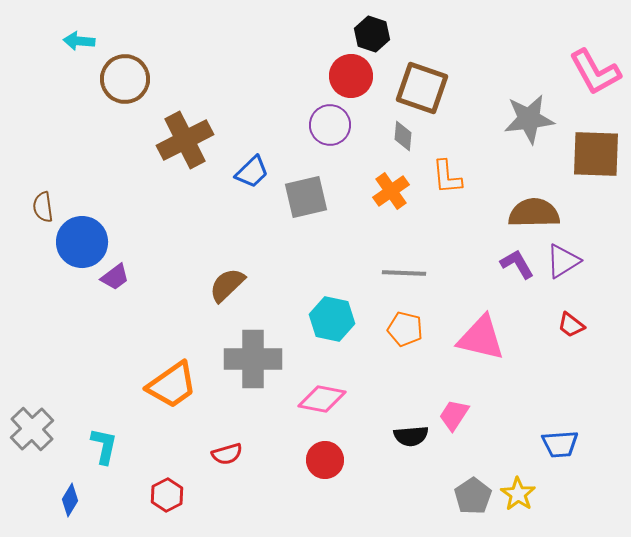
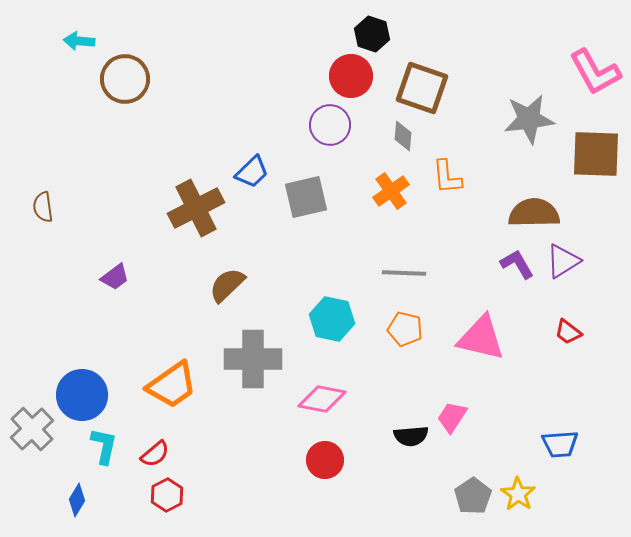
brown cross at (185, 140): moved 11 px right, 68 px down
blue circle at (82, 242): moved 153 px down
red trapezoid at (571, 325): moved 3 px left, 7 px down
pink trapezoid at (454, 415): moved 2 px left, 2 px down
red semicircle at (227, 454): moved 72 px left; rotated 24 degrees counterclockwise
blue diamond at (70, 500): moved 7 px right
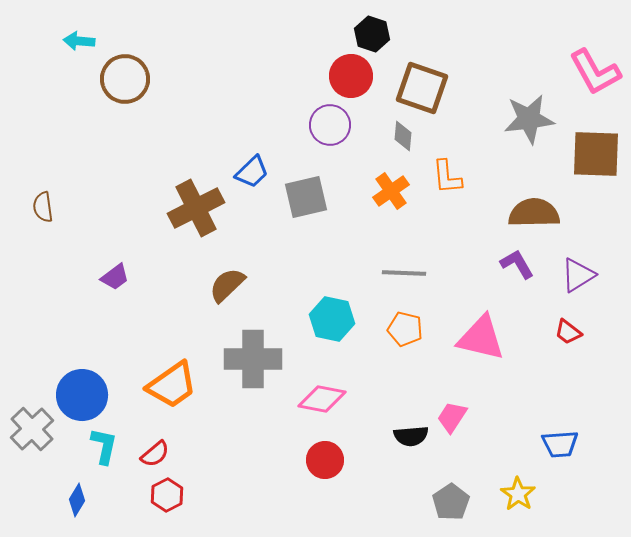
purple triangle at (563, 261): moved 15 px right, 14 px down
gray pentagon at (473, 496): moved 22 px left, 6 px down
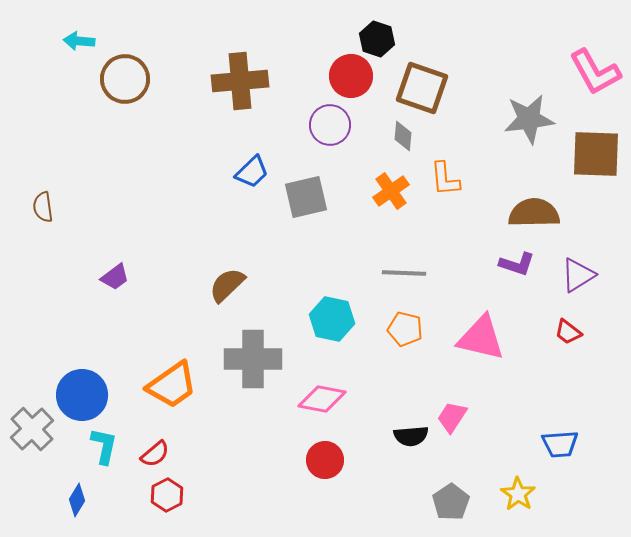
black hexagon at (372, 34): moved 5 px right, 5 px down
orange L-shape at (447, 177): moved 2 px left, 2 px down
brown cross at (196, 208): moved 44 px right, 127 px up; rotated 22 degrees clockwise
purple L-shape at (517, 264): rotated 138 degrees clockwise
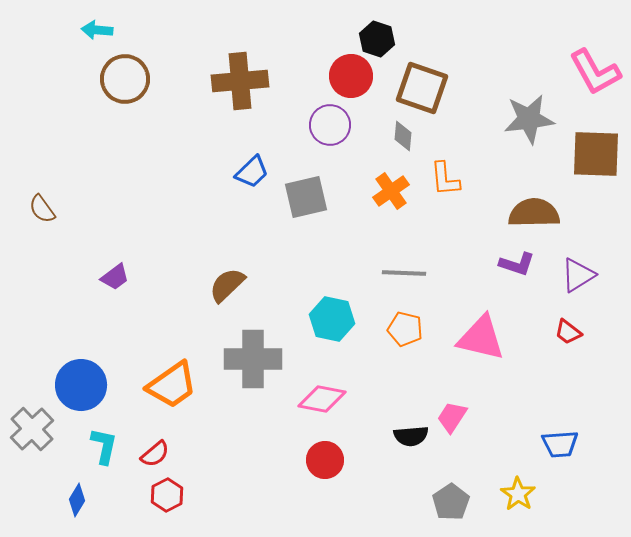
cyan arrow at (79, 41): moved 18 px right, 11 px up
brown semicircle at (43, 207): moved 1 px left, 2 px down; rotated 28 degrees counterclockwise
blue circle at (82, 395): moved 1 px left, 10 px up
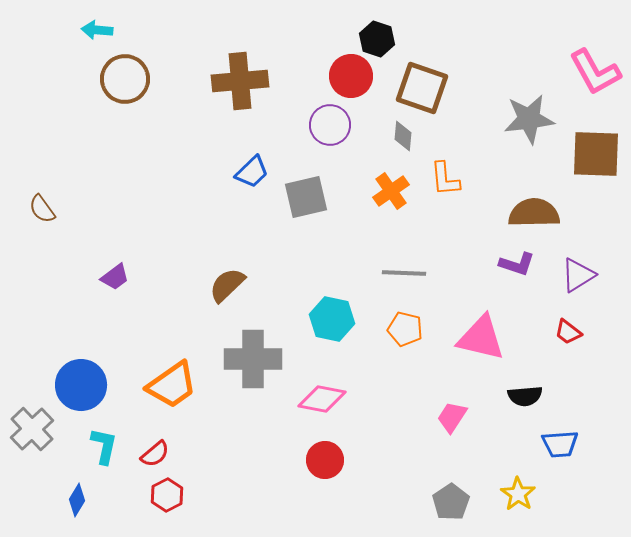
black semicircle at (411, 436): moved 114 px right, 40 px up
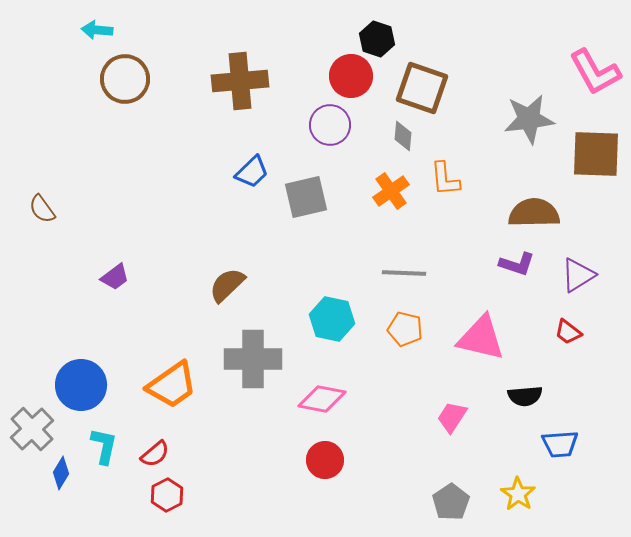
blue diamond at (77, 500): moved 16 px left, 27 px up
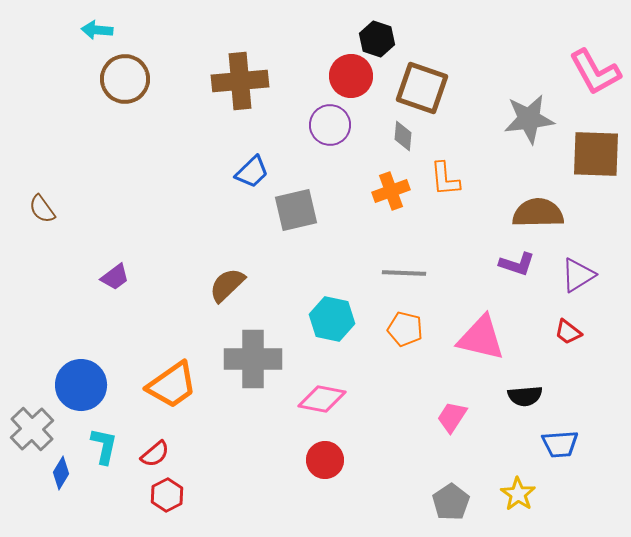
orange cross at (391, 191): rotated 15 degrees clockwise
gray square at (306, 197): moved 10 px left, 13 px down
brown semicircle at (534, 213): moved 4 px right
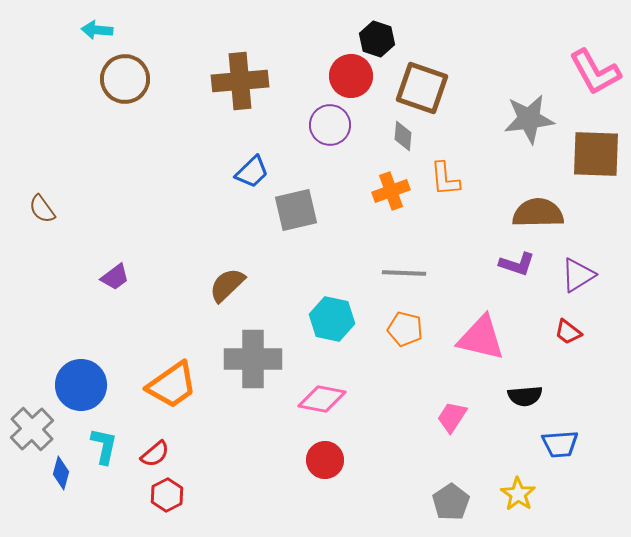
blue diamond at (61, 473): rotated 16 degrees counterclockwise
